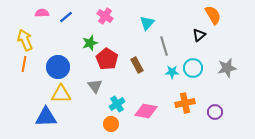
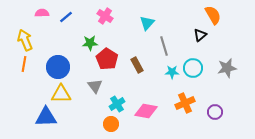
black triangle: moved 1 px right
green star: rotated 14 degrees clockwise
orange cross: rotated 12 degrees counterclockwise
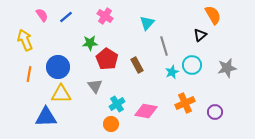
pink semicircle: moved 2 px down; rotated 56 degrees clockwise
orange line: moved 5 px right, 10 px down
cyan circle: moved 1 px left, 3 px up
cyan star: rotated 24 degrees counterclockwise
